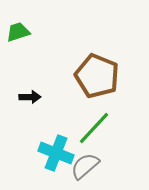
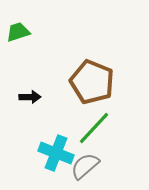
brown pentagon: moved 5 px left, 6 px down
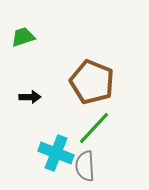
green trapezoid: moved 5 px right, 5 px down
gray semicircle: rotated 52 degrees counterclockwise
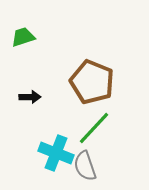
gray semicircle: rotated 16 degrees counterclockwise
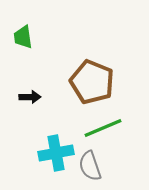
green trapezoid: rotated 80 degrees counterclockwise
green line: moved 9 px right; rotated 24 degrees clockwise
cyan cross: rotated 32 degrees counterclockwise
gray semicircle: moved 5 px right
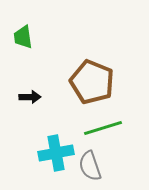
green line: rotated 6 degrees clockwise
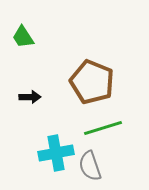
green trapezoid: rotated 25 degrees counterclockwise
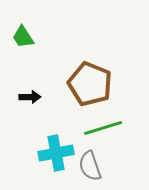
brown pentagon: moved 2 px left, 2 px down
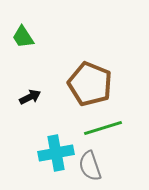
black arrow: rotated 25 degrees counterclockwise
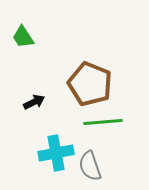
black arrow: moved 4 px right, 5 px down
green line: moved 6 px up; rotated 12 degrees clockwise
